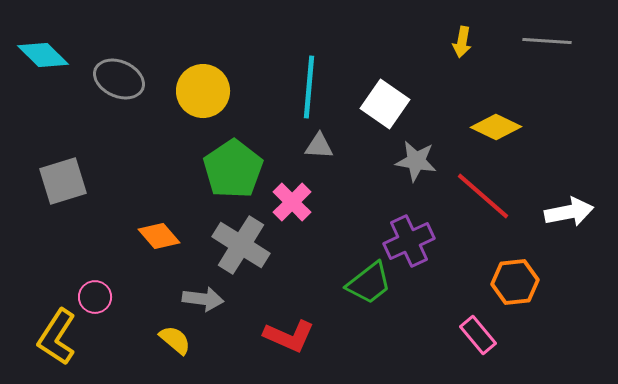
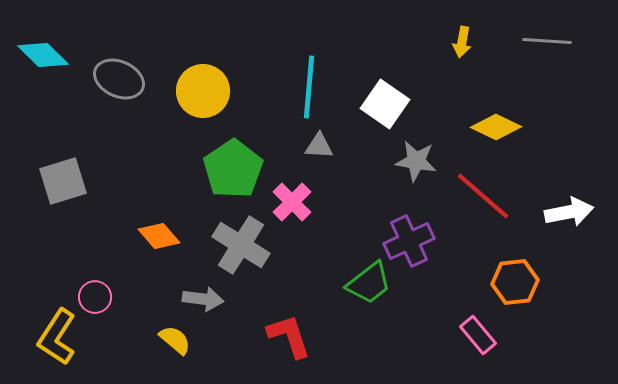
red L-shape: rotated 132 degrees counterclockwise
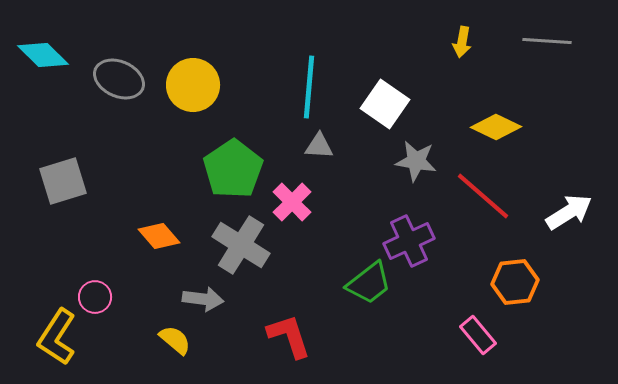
yellow circle: moved 10 px left, 6 px up
white arrow: rotated 21 degrees counterclockwise
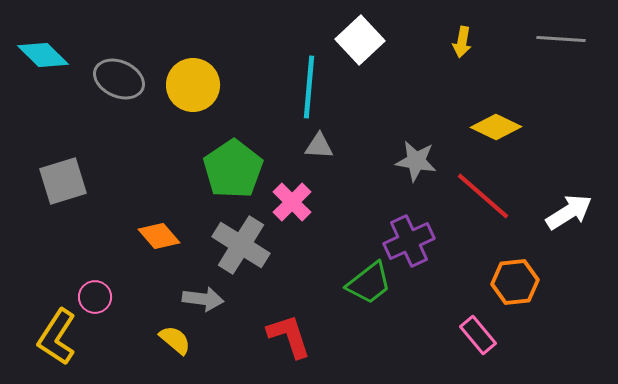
gray line: moved 14 px right, 2 px up
white square: moved 25 px left, 64 px up; rotated 12 degrees clockwise
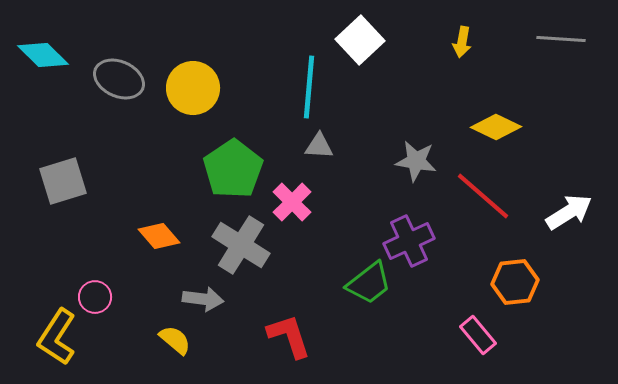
yellow circle: moved 3 px down
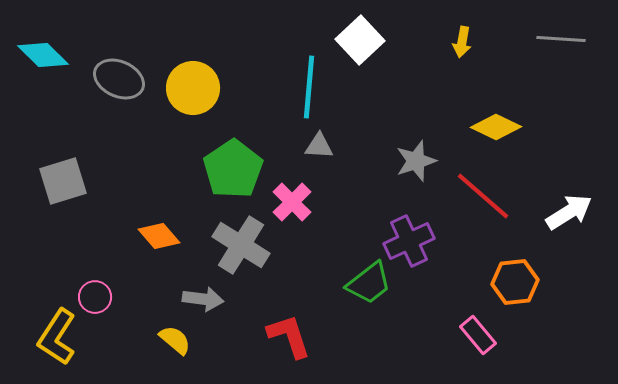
gray star: rotated 27 degrees counterclockwise
